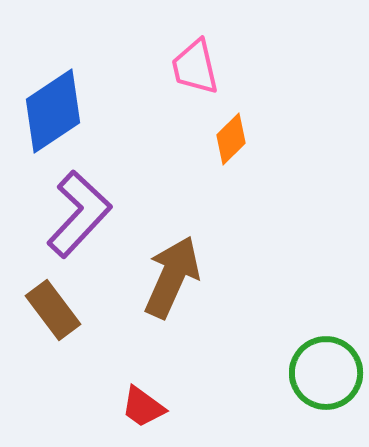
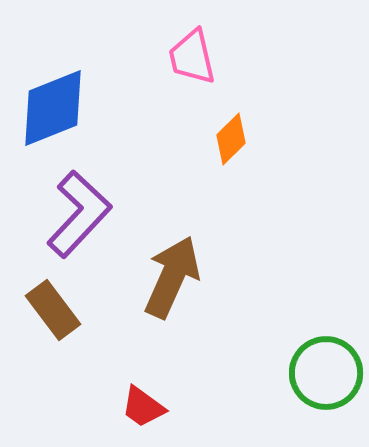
pink trapezoid: moved 3 px left, 10 px up
blue diamond: moved 3 px up; rotated 12 degrees clockwise
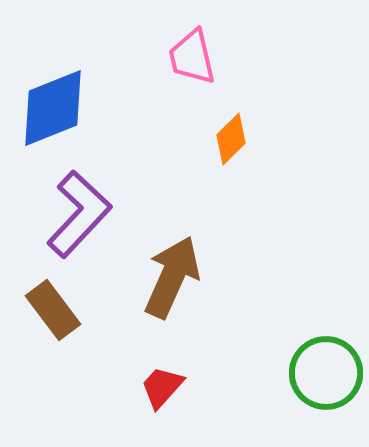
red trapezoid: moved 19 px right, 20 px up; rotated 96 degrees clockwise
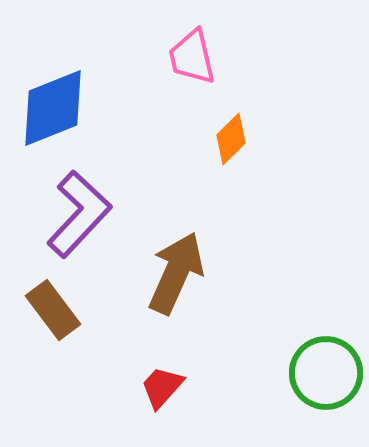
brown arrow: moved 4 px right, 4 px up
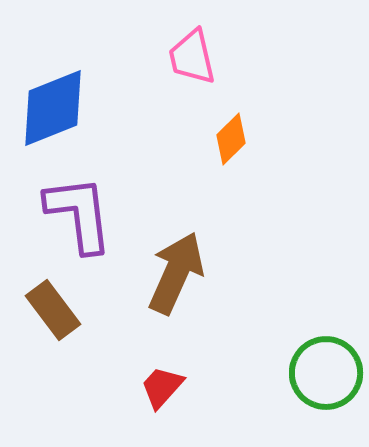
purple L-shape: rotated 50 degrees counterclockwise
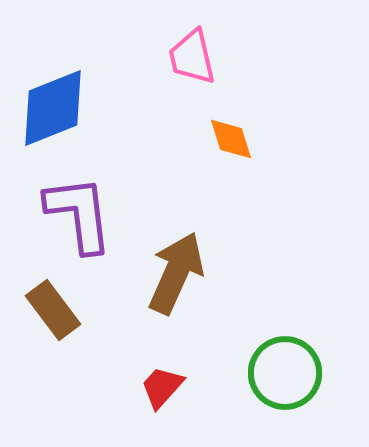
orange diamond: rotated 63 degrees counterclockwise
green circle: moved 41 px left
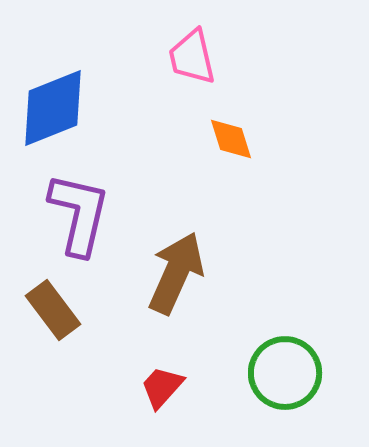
purple L-shape: rotated 20 degrees clockwise
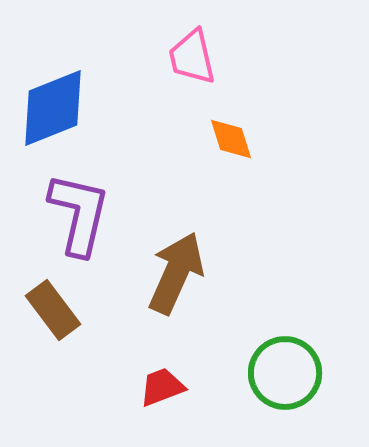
red trapezoid: rotated 27 degrees clockwise
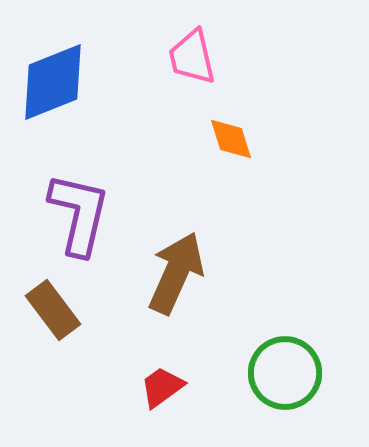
blue diamond: moved 26 px up
red trapezoid: rotated 15 degrees counterclockwise
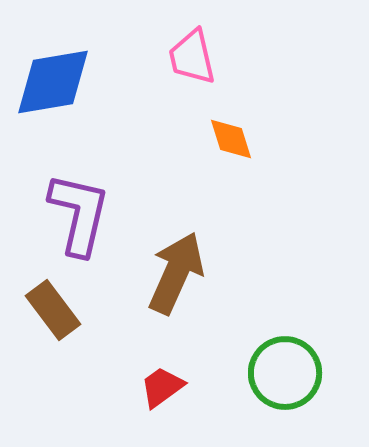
blue diamond: rotated 12 degrees clockwise
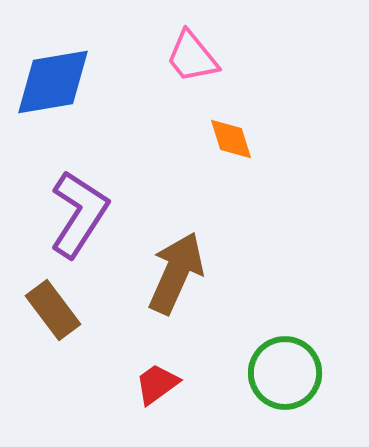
pink trapezoid: rotated 26 degrees counterclockwise
purple L-shape: rotated 20 degrees clockwise
red trapezoid: moved 5 px left, 3 px up
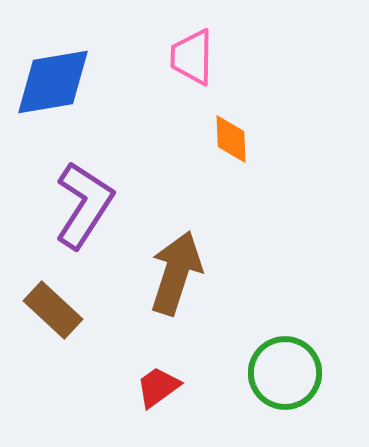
pink trapezoid: rotated 40 degrees clockwise
orange diamond: rotated 15 degrees clockwise
purple L-shape: moved 5 px right, 9 px up
brown arrow: rotated 6 degrees counterclockwise
brown rectangle: rotated 10 degrees counterclockwise
red trapezoid: moved 1 px right, 3 px down
